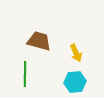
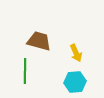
green line: moved 3 px up
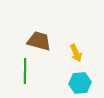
cyan hexagon: moved 5 px right, 1 px down
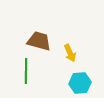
yellow arrow: moved 6 px left
green line: moved 1 px right
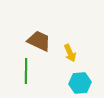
brown trapezoid: rotated 10 degrees clockwise
